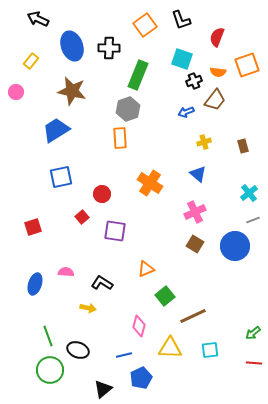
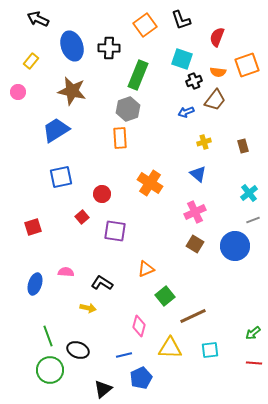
pink circle at (16, 92): moved 2 px right
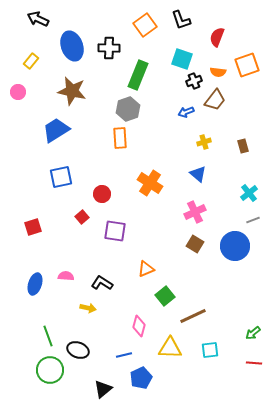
pink semicircle at (66, 272): moved 4 px down
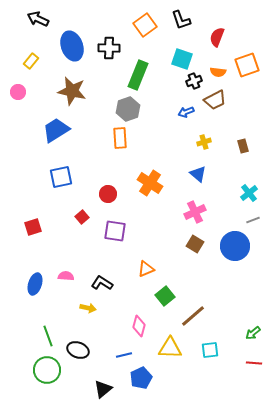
brown trapezoid at (215, 100): rotated 25 degrees clockwise
red circle at (102, 194): moved 6 px right
brown line at (193, 316): rotated 16 degrees counterclockwise
green circle at (50, 370): moved 3 px left
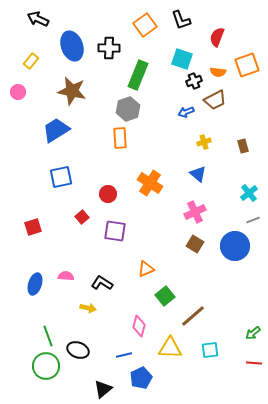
green circle at (47, 370): moved 1 px left, 4 px up
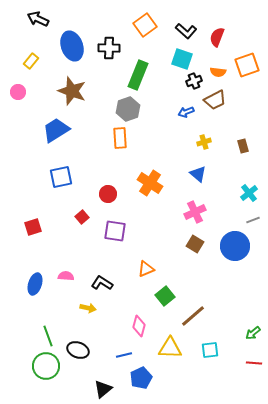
black L-shape at (181, 20): moved 5 px right, 11 px down; rotated 30 degrees counterclockwise
brown star at (72, 91): rotated 8 degrees clockwise
